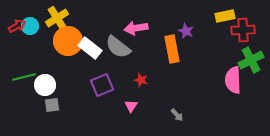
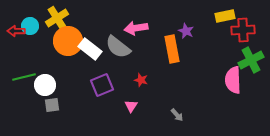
red arrow: moved 1 px left, 5 px down; rotated 150 degrees counterclockwise
white rectangle: moved 1 px down
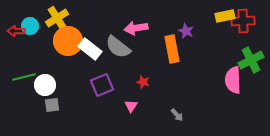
red cross: moved 9 px up
red star: moved 2 px right, 2 px down
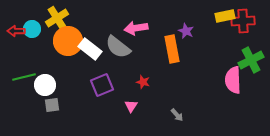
cyan circle: moved 2 px right, 3 px down
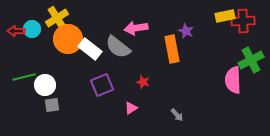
orange circle: moved 2 px up
pink triangle: moved 2 px down; rotated 24 degrees clockwise
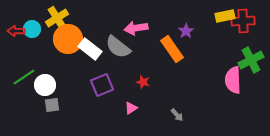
purple star: rotated 14 degrees clockwise
orange rectangle: rotated 24 degrees counterclockwise
green line: rotated 20 degrees counterclockwise
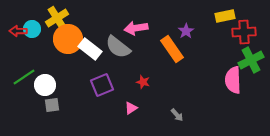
red cross: moved 1 px right, 11 px down
red arrow: moved 2 px right
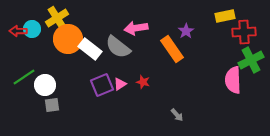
pink triangle: moved 11 px left, 24 px up
